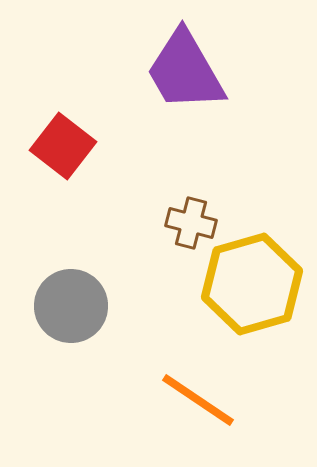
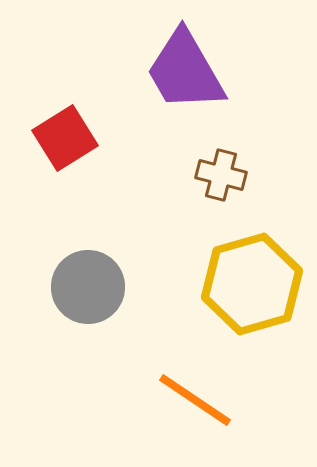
red square: moved 2 px right, 8 px up; rotated 20 degrees clockwise
brown cross: moved 30 px right, 48 px up
gray circle: moved 17 px right, 19 px up
orange line: moved 3 px left
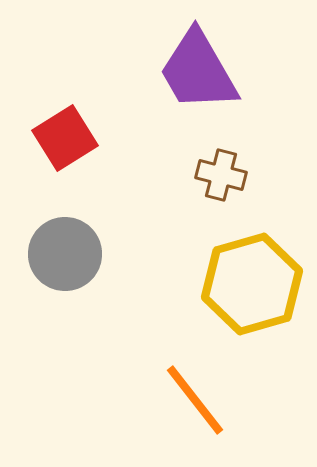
purple trapezoid: moved 13 px right
gray circle: moved 23 px left, 33 px up
orange line: rotated 18 degrees clockwise
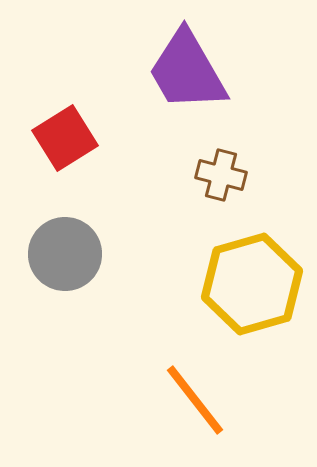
purple trapezoid: moved 11 px left
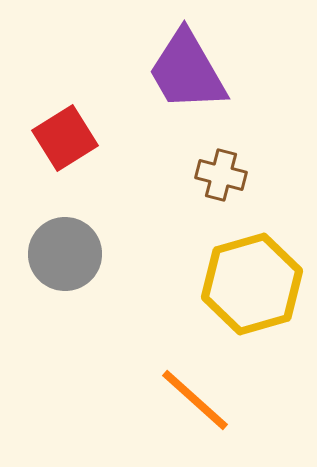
orange line: rotated 10 degrees counterclockwise
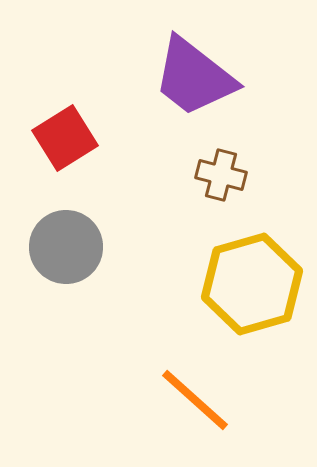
purple trapezoid: moved 7 px right, 6 px down; rotated 22 degrees counterclockwise
gray circle: moved 1 px right, 7 px up
